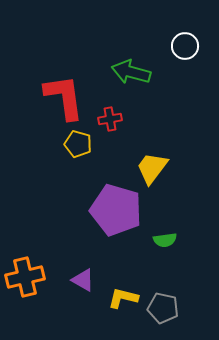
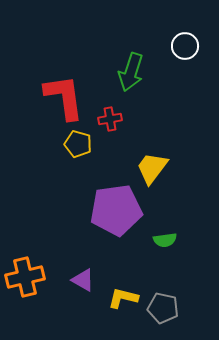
green arrow: rotated 87 degrees counterclockwise
purple pentagon: rotated 24 degrees counterclockwise
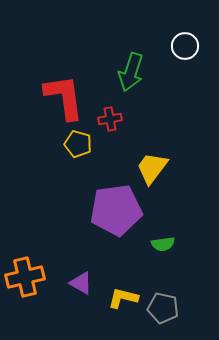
green semicircle: moved 2 px left, 4 px down
purple triangle: moved 2 px left, 3 px down
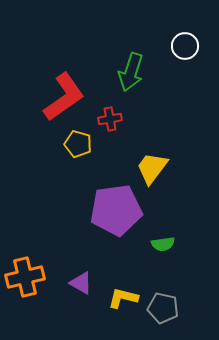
red L-shape: rotated 63 degrees clockwise
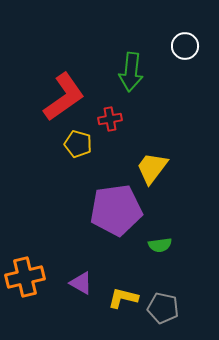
green arrow: rotated 12 degrees counterclockwise
green semicircle: moved 3 px left, 1 px down
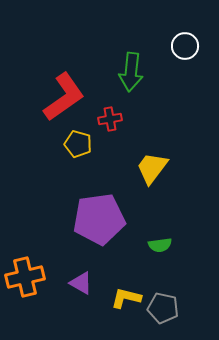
purple pentagon: moved 17 px left, 9 px down
yellow L-shape: moved 3 px right
